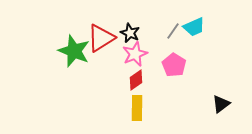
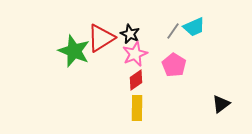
black star: moved 1 px down
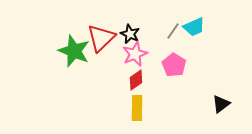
red triangle: rotated 12 degrees counterclockwise
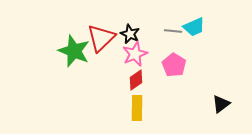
gray line: rotated 60 degrees clockwise
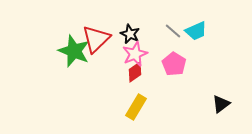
cyan trapezoid: moved 2 px right, 4 px down
gray line: rotated 36 degrees clockwise
red triangle: moved 5 px left, 1 px down
pink pentagon: moved 1 px up
red diamond: moved 1 px left, 8 px up
yellow rectangle: moved 1 px left, 1 px up; rotated 30 degrees clockwise
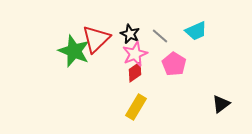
gray line: moved 13 px left, 5 px down
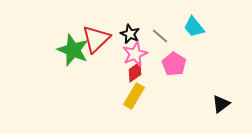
cyan trapezoid: moved 2 px left, 4 px up; rotated 75 degrees clockwise
green star: moved 1 px left, 1 px up
yellow rectangle: moved 2 px left, 11 px up
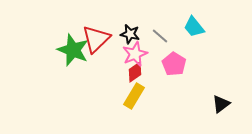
black star: rotated 12 degrees counterclockwise
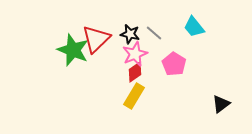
gray line: moved 6 px left, 3 px up
